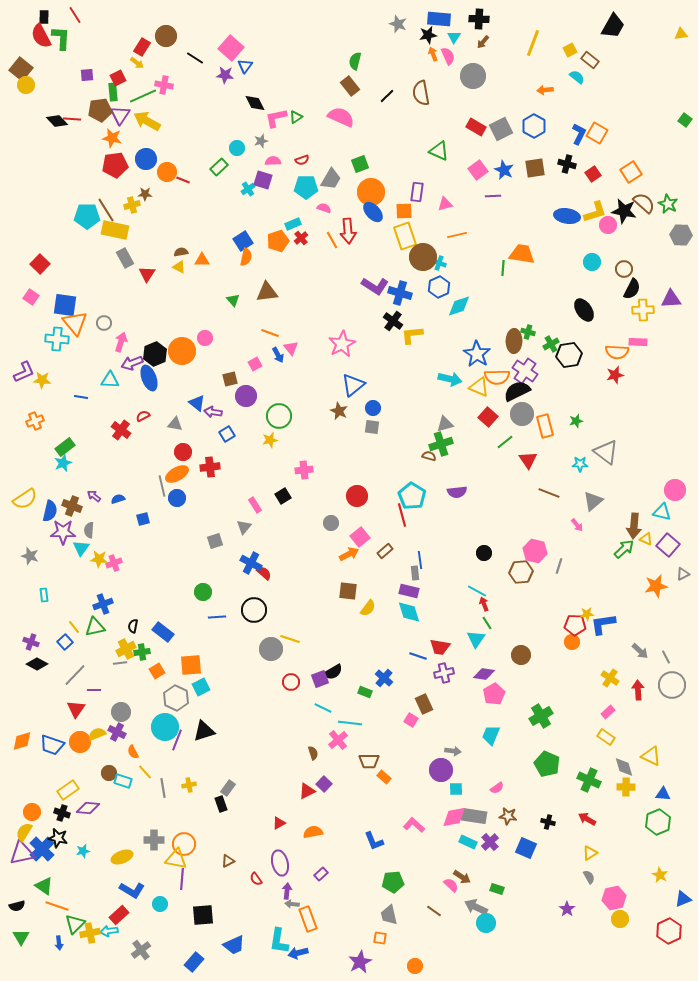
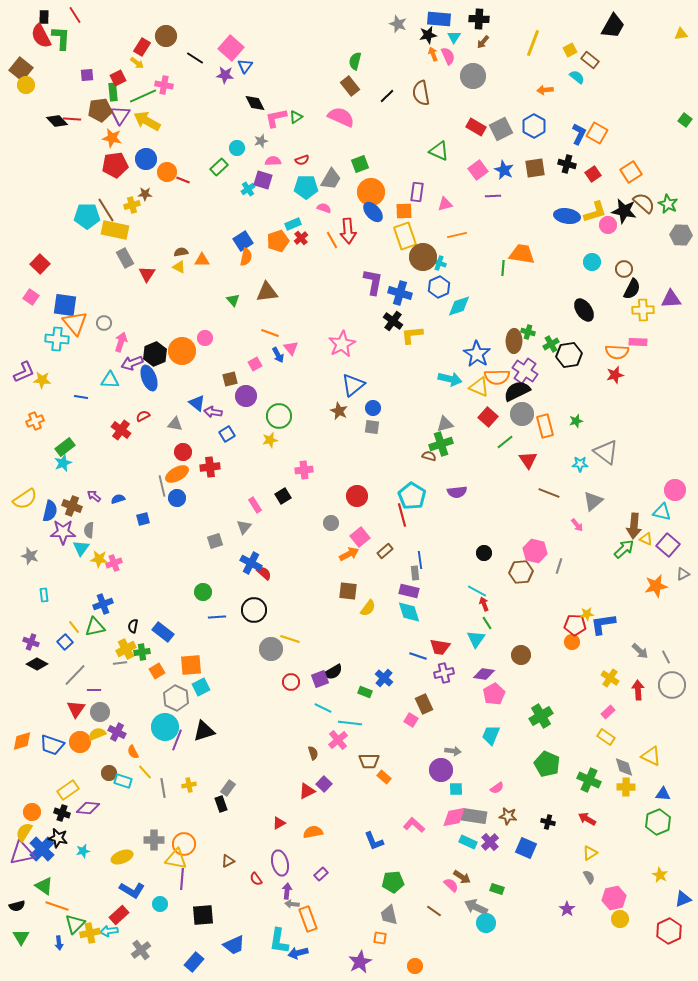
purple L-shape at (375, 286): moved 2 px left, 4 px up; rotated 112 degrees counterclockwise
gray circle at (121, 712): moved 21 px left
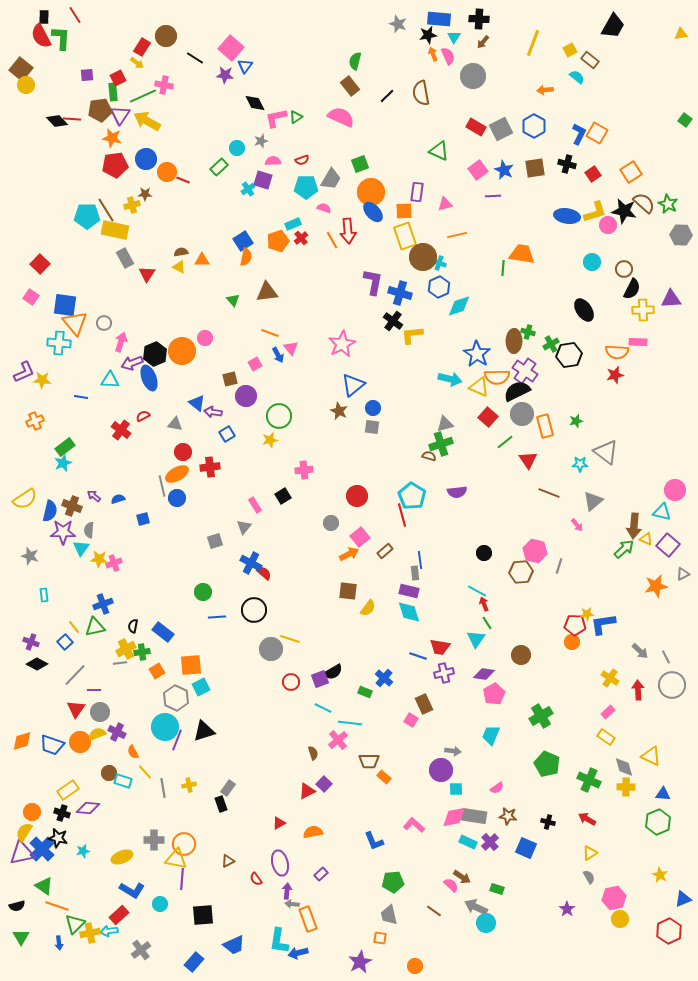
cyan cross at (57, 339): moved 2 px right, 4 px down
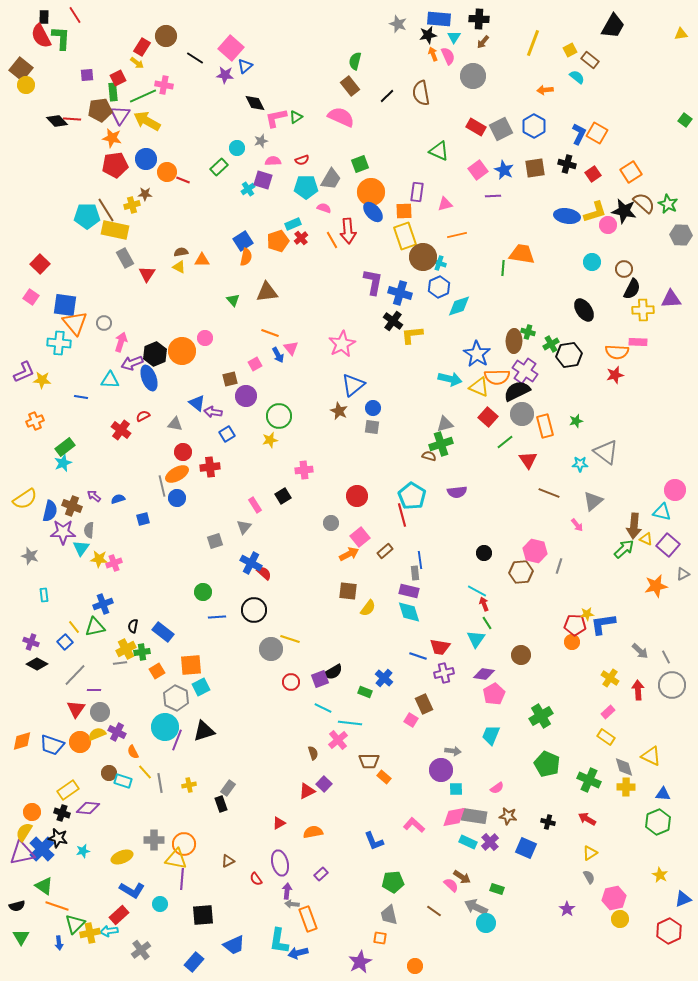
blue triangle at (245, 66): rotated 14 degrees clockwise
gray line at (163, 788): moved 3 px left, 5 px up
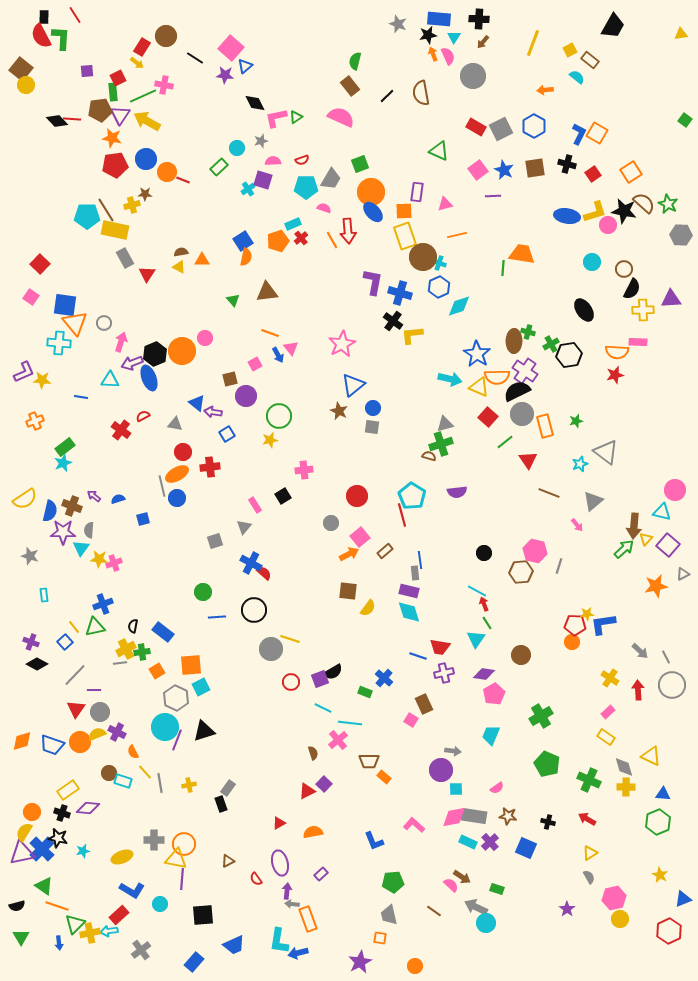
purple square at (87, 75): moved 4 px up
cyan star at (580, 464): rotated 21 degrees counterclockwise
yellow triangle at (646, 539): rotated 48 degrees clockwise
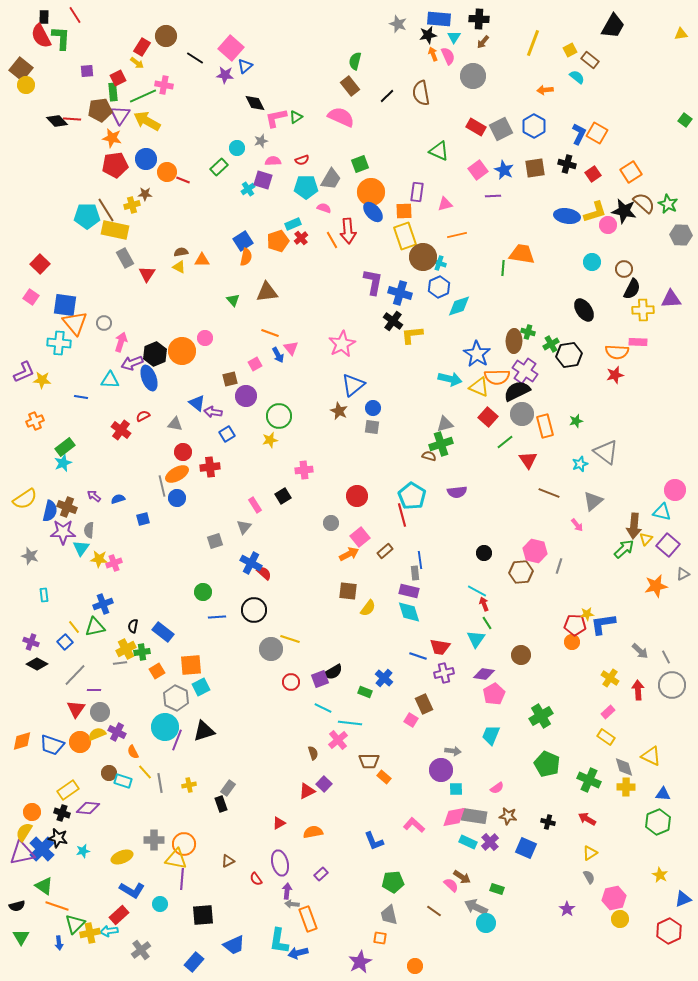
brown cross at (72, 506): moved 5 px left, 1 px down
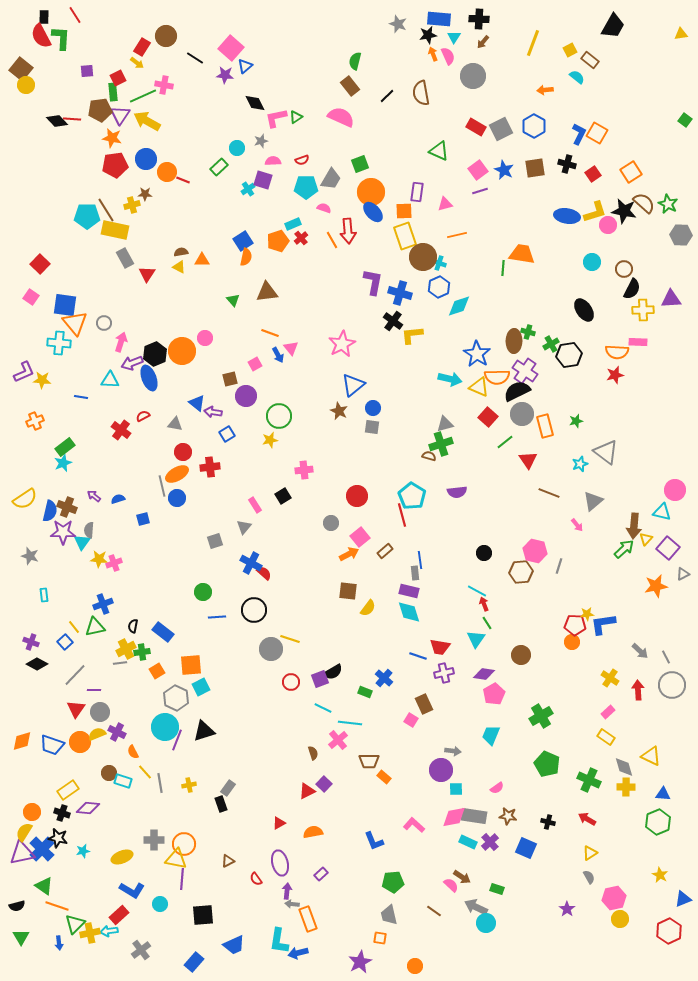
purple line at (493, 196): moved 13 px left, 5 px up; rotated 14 degrees counterclockwise
purple square at (668, 545): moved 3 px down
cyan triangle at (81, 548): moved 1 px right, 6 px up
